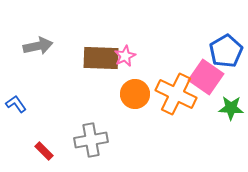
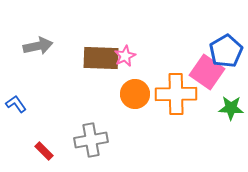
pink square: moved 1 px right, 5 px up
orange cross: rotated 27 degrees counterclockwise
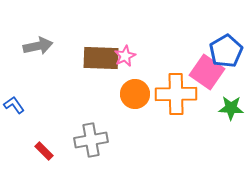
blue L-shape: moved 2 px left, 1 px down
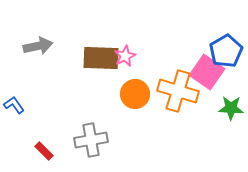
orange cross: moved 2 px right, 3 px up; rotated 18 degrees clockwise
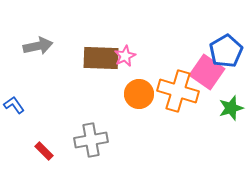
orange circle: moved 4 px right
green star: rotated 20 degrees counterclockwise
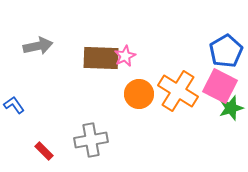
pink square: moved 13 px right, 14 px down; rotated 8 degrees counterclockwise
orange cross: rotated 15 degrees clockwise
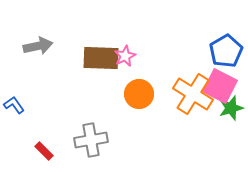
orange cross: moved 15 px right, 3 px down
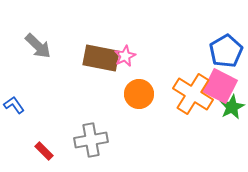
gray arrow: rotated 56 degrees clockwise
brown rectangle: rotated 9 degrees clockwise
green star: moved 1 px right, 1 px up; rotated 10 degrees counterclockwise
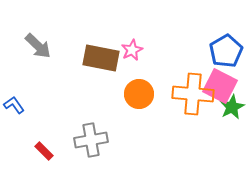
pink star: moved 7 px right, 6 px up
orange cross: rotated 27 degrees counterclockwise
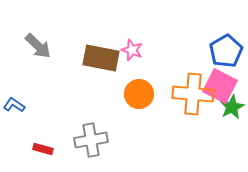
pink star: rotated 25 degrees counterclockwise
blue L-shape: rotated 20 degrees counterclockwise
red rectangle: moved 1 px left, 2 px up; rotated 30 degrees counterclockwise
